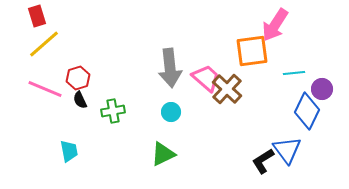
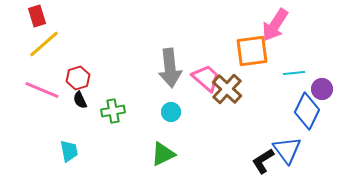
pink line: moved 3 px left, 1 px down
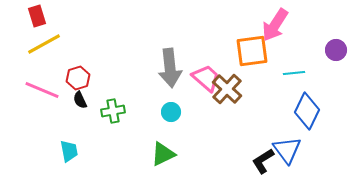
yellow line: rotated 12 degrees clockwise
purple circle: moved 14 px right, 39 px up
